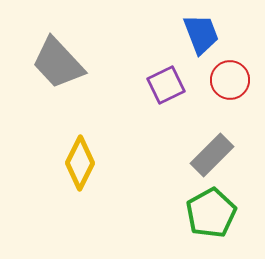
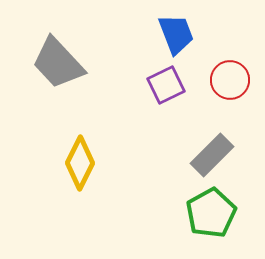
blue trapezoid: moved 25 px left
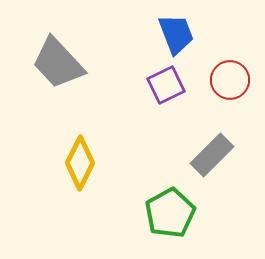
green pentagon: moved 41 px left
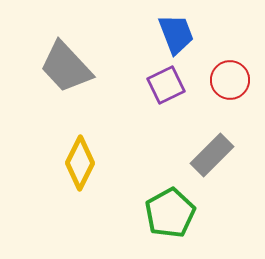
gray trapezoid: moved 8 px right, 4 px down
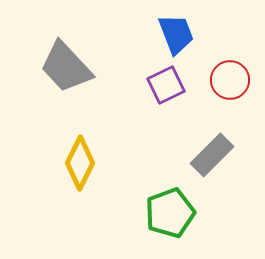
green pentagon: rotated 9 degrees clockwise
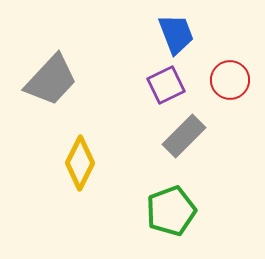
gray trapezoid: moved 15 px left, 13 px down; rotated 94 degrees counterclockwise
gray rectangle: moved 28 px left, 19 px up
green pentagon: moved 1 px right, 2 px up
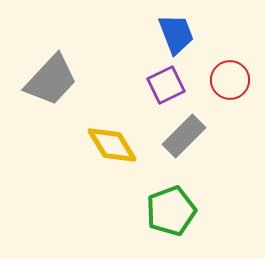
yellow diamond: moved 32 px right, 18 px up; rotated 58 degrees counterclockwise
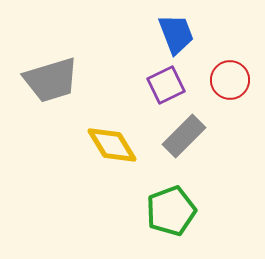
gray trapezoid: rotated 30 degrees clockwise
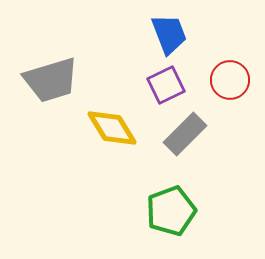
blue trapezoid: moved 7 px left
gray rectangle: moved 1 px right, 2 px up
yellow diamond: moved 17 px up
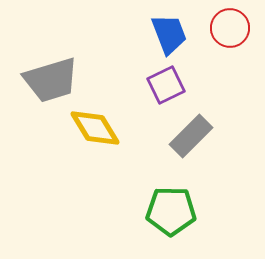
red circle: moved 52 px up
yellow diamond: moved 17 px left
gray rectangle: moved 6 px right, 2 px down
green pentagon: rotated 21 degrees clockwise
